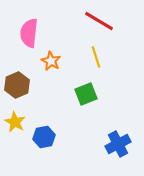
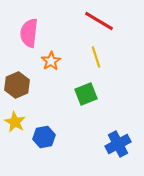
orange star: rotated 12 degrees clockwise
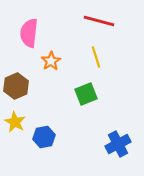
red line: rotated 16 degrees counterclockwise
brown hexagon: moved 1 px left, 1 px down
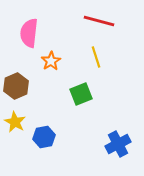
green square: moved 5 px left
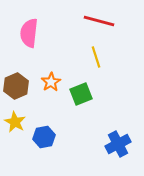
orange star: moved 21 px down
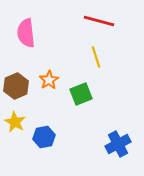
pink semicircle: moved 3 px left; rotated 12 degrees counterclockwise
orange star: moved 2 px left, 2 px up
